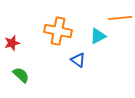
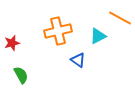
orange line: rotated 35 degrees clockwise
orange cross: rotated 24 degrees counterclockwise
green semicircle: rotated 18 degrees clockwise
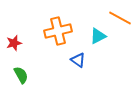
red star: moved 2 px right
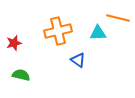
orange line: moved 2 px left; rotated 15 degrees counterclockwise
cyan triangle: moved 3 px up; rotated 24 degrees clockwise
green semicircle: rotated 48 degrees counterclockwise
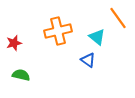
orange line: rotated 40 degrees clockwise
cyan triangle: moved 1 px left, 4 px down; rotated 42 degrees clockwise
blue triangle: moved 10 px right
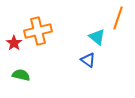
orange line: rotated 55 degrees clockwise
orange cross: moved 20 px left
red star: rotated 21 degrees counterclockwise
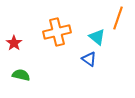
orange cross: moved 19 px right, 1 px down
blue triangle: moved 1 px right, 1 px up
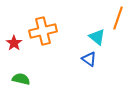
orange cross: moved 14 px left, 1 px up
green semicircle: moved 4 px down
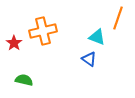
cyan triangle: rotated 18 degrees counterclockwise
green semicircle: moved 3 px right, 1 px down
